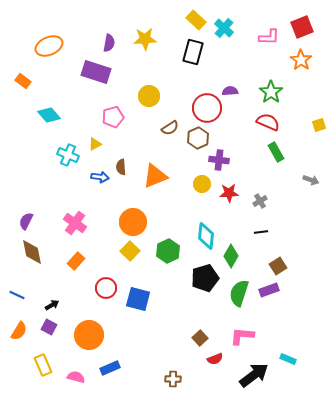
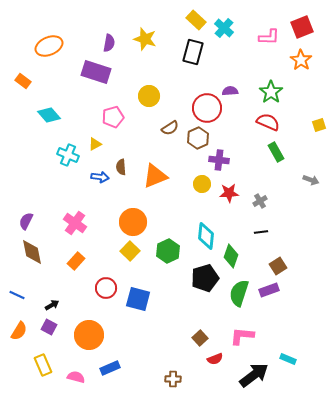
yellow star at (145, 39): rotated 20 degrees clockwise
green diamond at (231, 256): rotated 10 degrees counterclockwise
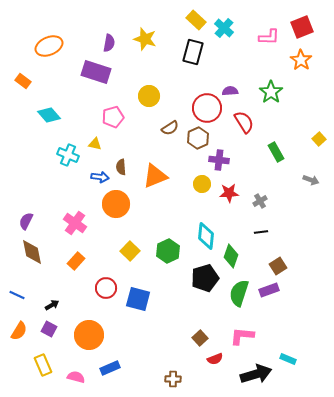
red semicircle at (268, 122): moved 24 px left; rotated 35 degrees clockwise
yellow square at (319, 125): moved 14 px down; rotated 24 degrees counterclockwise
yellow triangle at (95, 144): rotated 40 degrees clockwise
orange circle at (133, 222): moved 17 px left, 18 px up
purple square at (49, 327): moved 2 px down
black arrow at (254, 375): moved 2 px right, 1 px up; rotated 20 degrees clockwise
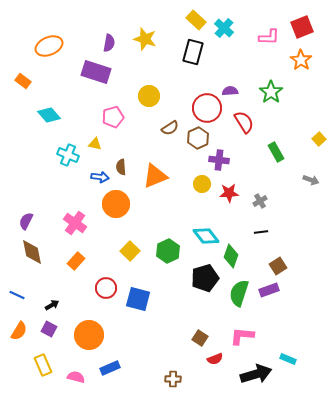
cyan diamond at (206, 236): rotated 44 degrees counterclockwise
brown square at (200, 338): rotated 14 degrees counterclockwise
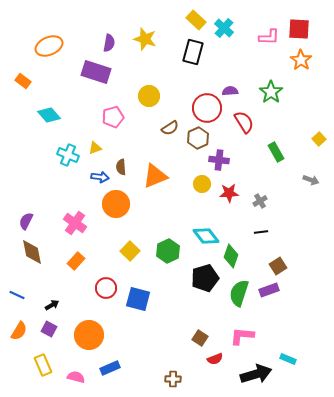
red square at (302, 27): moved 3 px left, 2 px down; rotated 25 degrees clockwise
yellow triangle at (95, 144): moved 4 px down; rotated 32 degrees counterclockwise
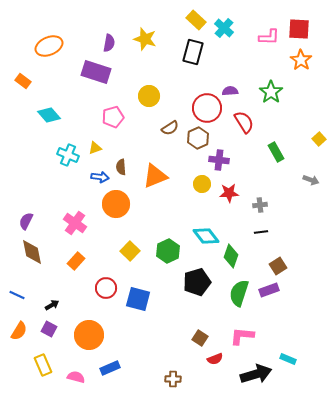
gray cross at (260, 201): moved 4 px down; rotated 24 degrees clockwise
black pentagon at (205, 278): moved 8 px left, 4 px down
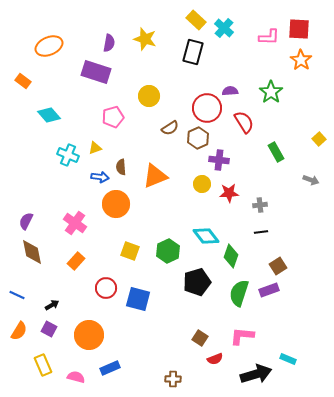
yellow square at (130, 251): rotated 24 degrees counterclockwise
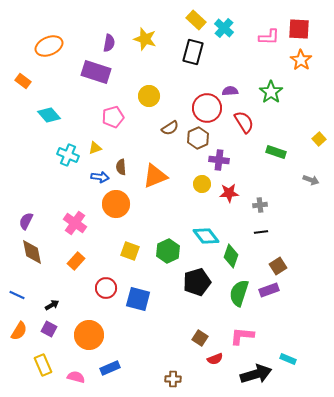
green rectangle at (276, 152): rotated 42 degrees counterclockwise
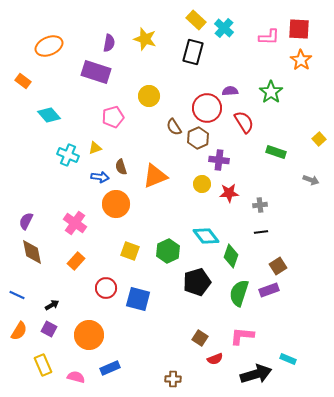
brown semicircle at (170, 128): moved 4 px right, 1 px up; rotated 90 degrees clockwise
brown semicircle at (121, 167): rotated 14 degrees counterclockwise
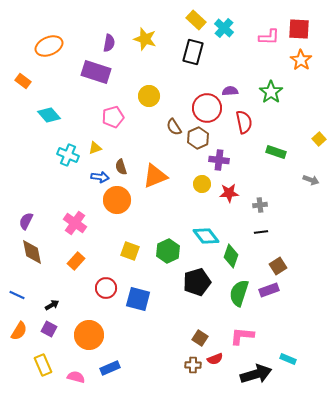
red semicircle at (244, 122): rotated 20 degrees clockwise
orange circle at (116, 204): moved 1 px right, 4 px up
brown cross at (173, 379): moved 20 px right, 14 px up
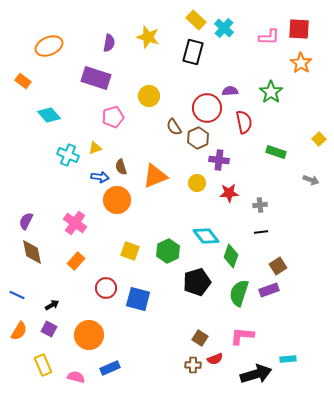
yellow star at (145, 39): moved 3 px right, 2 px up
orange star at (301, 60): moved 3 px down
purple rectangle at (96, 72): moved 6 px down
yellow circle at (202, 184): moved 5 px left, 1 px up
cyan rectangle at (288, 359): rotated 28 degrees counterclockwise
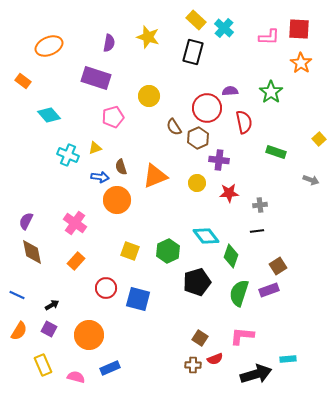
black line at (261, 232): moved 4 px left, 1 px up
